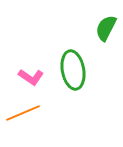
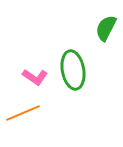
pink L-shape: moved 4 px right
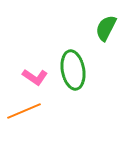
orange line: moved 1 px right, 2 px up
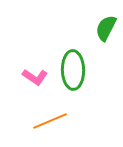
green ellipse: rotated 9 degrees clockwise
orange line: moved 26 px right, 10 px down
